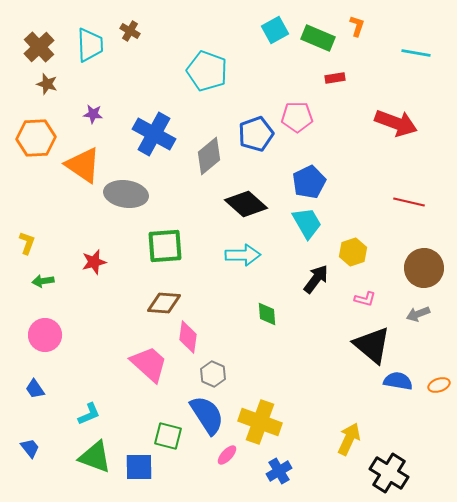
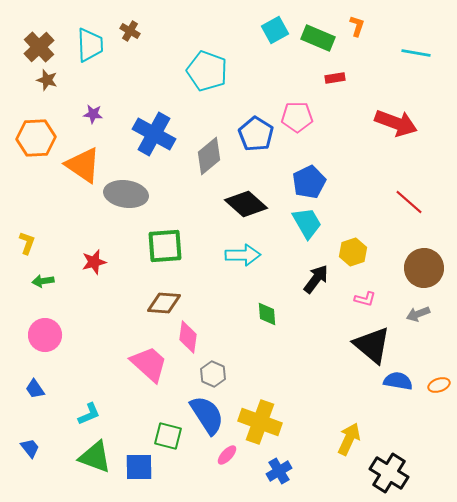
brown star at (47, 84): moved 4 px up
blue pentagon at (256, 134): rotated 20 degrees counterclockwise
red line at (409, 202): rotated 28 degrees clockwise
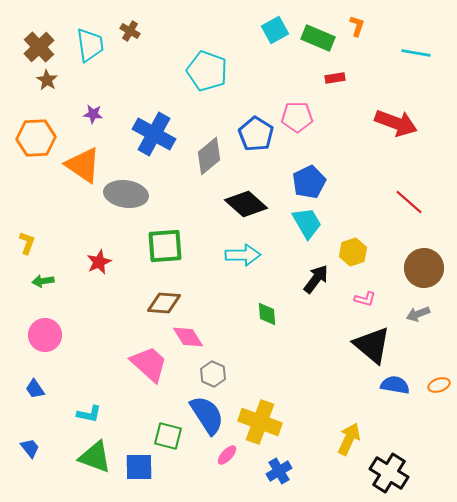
cyan trapezoid at (90, 45): rotated 6 degrees counterclockwise
brown star at (47, 80): rotated 15 degrees clockwise
red star at (94, 262): moved 5 px right; rotated 10 degrees counterclockwise
pink diamond at (188, 337): rotated 40 degrees counterclockwise
blue semicircle at (398, 381): moved 3 px left, 4 px down
cyan L-shape at (89, 414): rotated 35 degrees clockwise
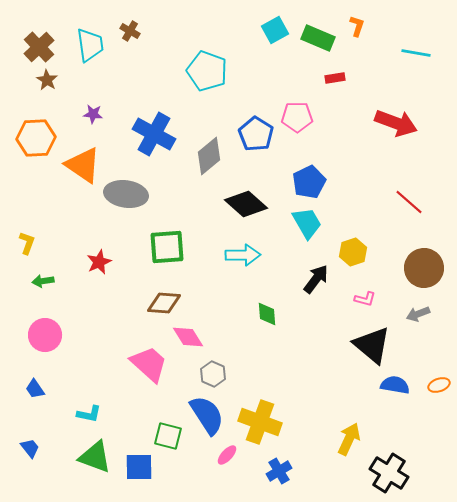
green square at (165, 246): moved 2 px right, 1 px down
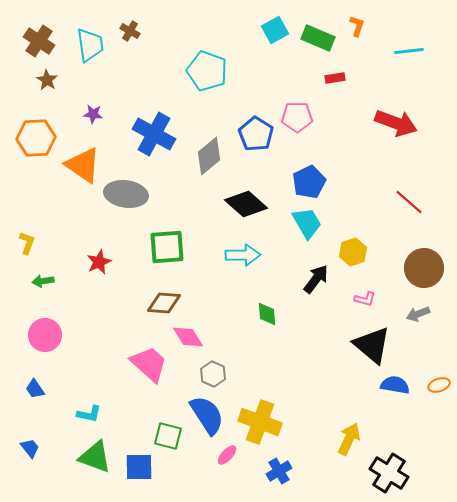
brown cross at (39, 47): moved 6 px up; rotated 12 degrees counterclockwise
cyan line at (416, 53): moved 7 px left, 2 px up; rotated 16 degrees counterclockwise
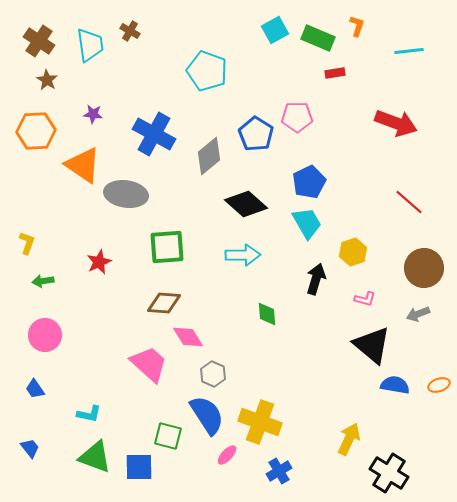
red rectangle at (335, 78): moved 5 px up
orange hexagon at (36, 138): moved 7 px up
black arrow at (316, 279): rotated 20 degrees counterclockwise
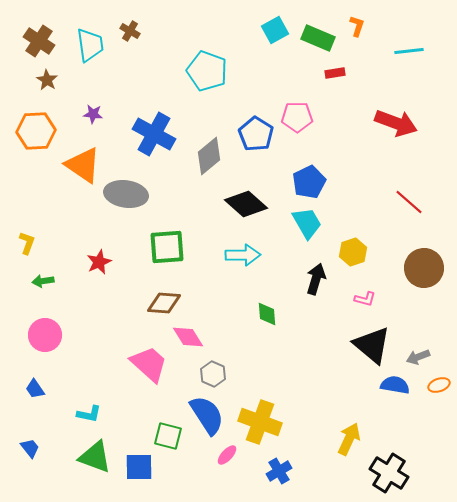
gray arrow at (418, 314): moved 43 px down
